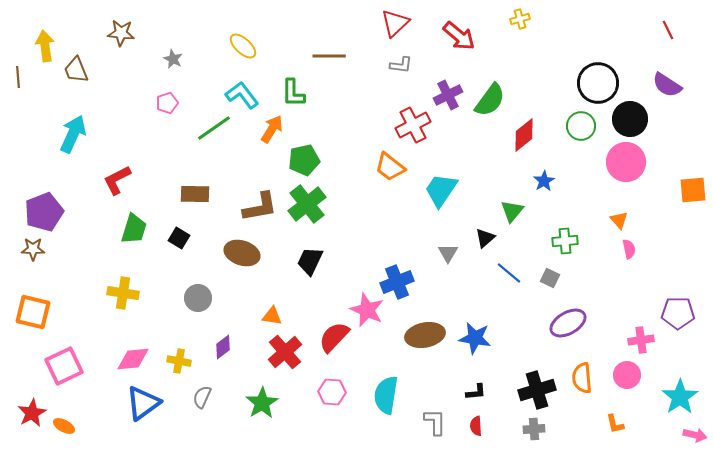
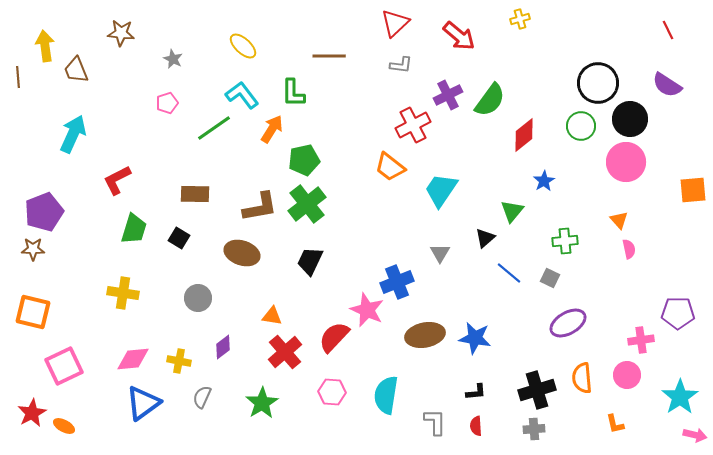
gray triangle at (448, 253): moved 8 px left
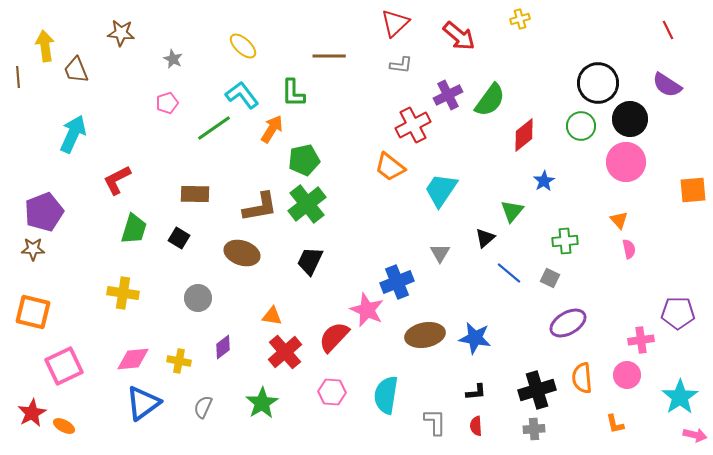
gray semicircle at (202, 397): moved 1 px right, 10 px down
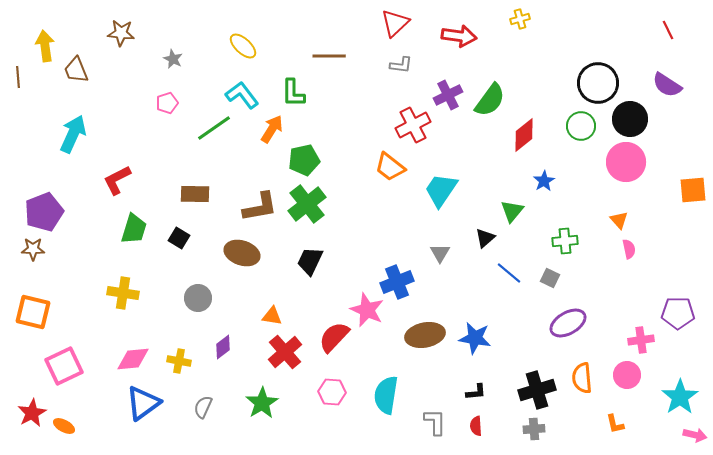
red arrow at (459, 36): rotated 32 degrees counterclockwise
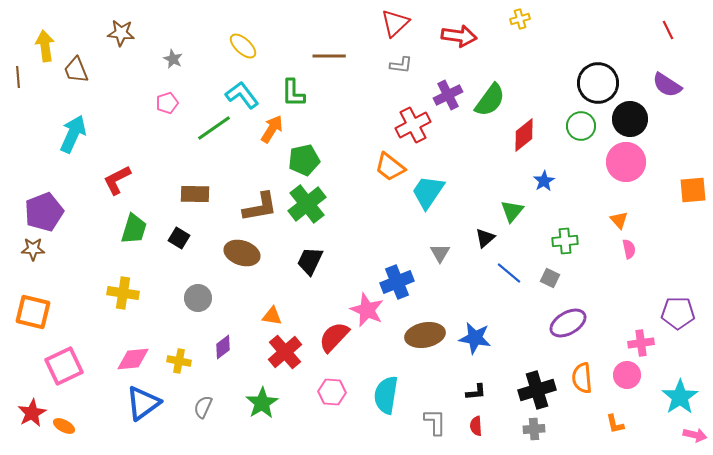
cyan trapezoid at (441, 190): moved 13 px left, 2 px down
pink cross at (641, 340): moved 3 px down
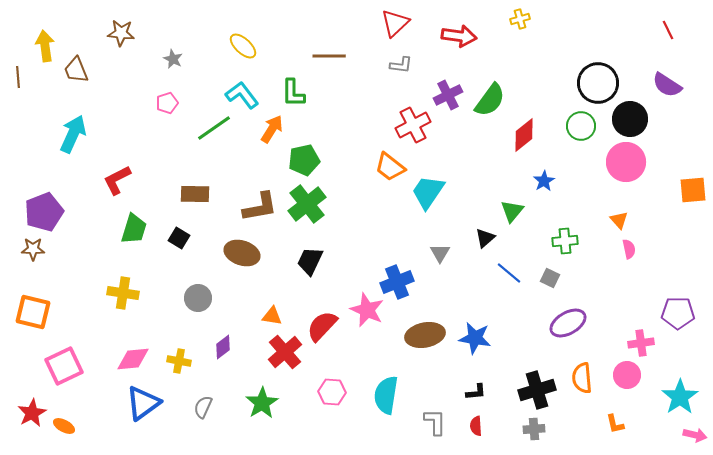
red semicircle at (334, 337): moved 12 px left, 11 px up
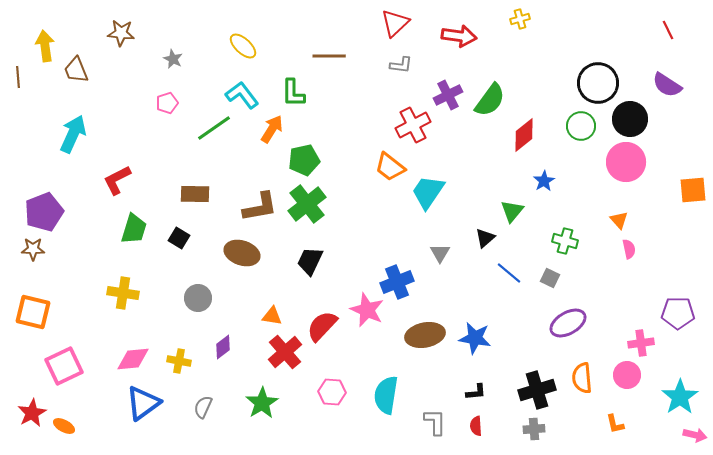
green cross at (565, 241): rotated 20 degrees clockwise
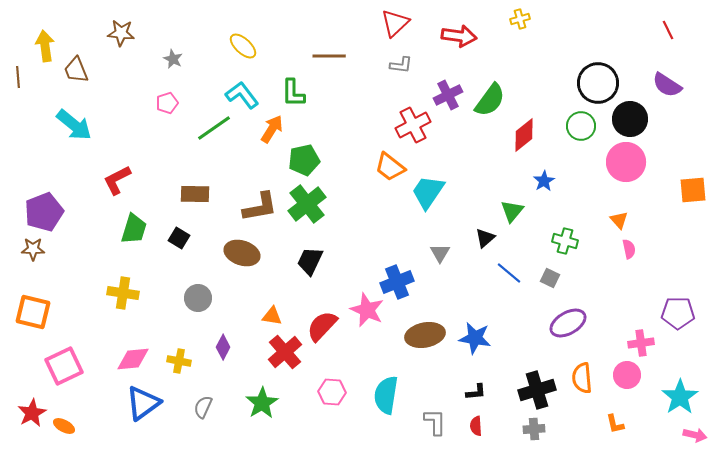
cyan arrow at (73, 134): moved 1 px right, 9 px up; rotated 105 degrees clockwise
purple diamond at (223, 347): rotated 25 degrees counterclockwise
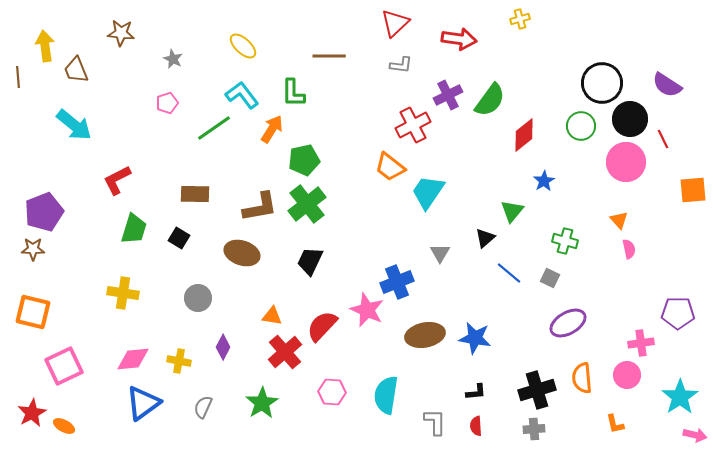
red line at (668, 30): moved 5 px left, 109 px down
red arrow at (459, 36): moved 3 px down
black circle at (598, 83): moved 4 px right
